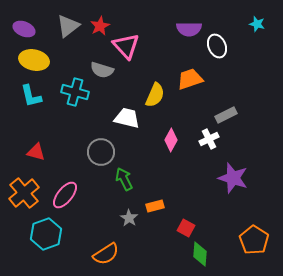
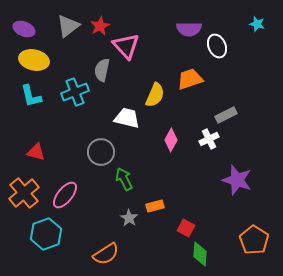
gray semicircle: rotated 85 degrees clockwise
cyan cross: rotated 36 degrees counterclockwise
purple star: moved 4 px right, 2 px down
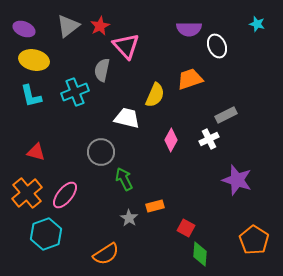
orange cross: moved 3 px right
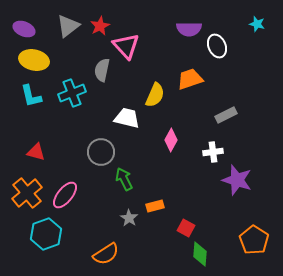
cyan cross: moved 3 px left, 1 px down
white cross: moved 4 px right, 13 px down; rotated 18 degrees clockwise
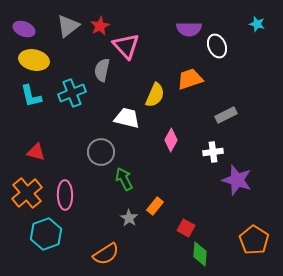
pink ellipse: rotated 40 degrees counterclockwise
orange rectangle: rotated 36 degrees counterclockwise
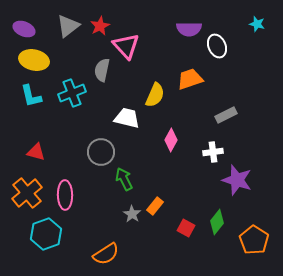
gray star: moved 3 px right, 4 px up
green diamond: moved 17 px right, 32 px up; rotated 35 degrees clockwise
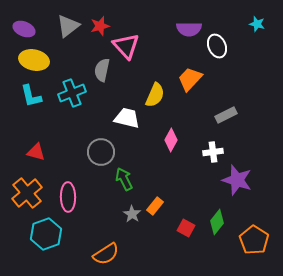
red star: rotated 12 degrees clockwise
orange trapezoid: rotated 28 degrees counterclockwise
pink ellipse: moved 3 px right, 2 px down
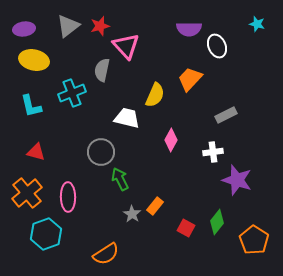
purple ellipse: rotated 30 degrees counterclockwise
cyan L-shape: moved 10 px down
green arrow: moved 4 px left
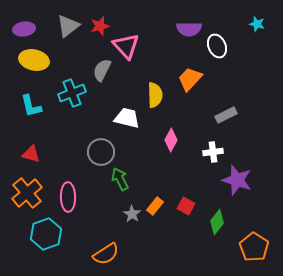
gray semicircle: rotated 15 degrees clockwise
yellow semicircle: rotated 25 degrees counterclockwise
red triangle: moved 5 px left, 2 px down
red square: moved 22 px up
orange pentagon: moved 7 px down
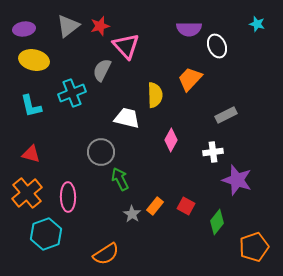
orange pentagon: rotated 20 degrees clockwise
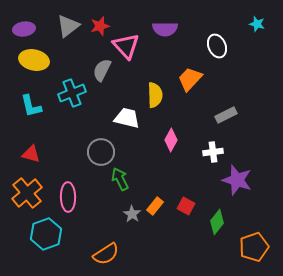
purple semicircle: moved 24 px left
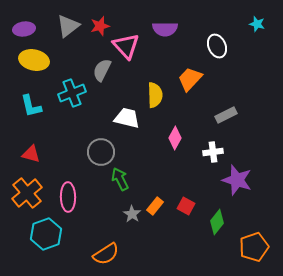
pink diamond: moved 4 px right, 2 px up
